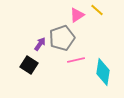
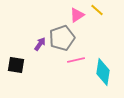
black square: moved 13 px left; rotated 24 degrees counterclockwise
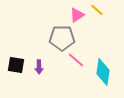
gray pentagon: rotated 20 degrees clockwise
purple arrow: moved 1 px left, 23 px down; rotated 144 degrees clockwise
pink line: rotated 54 degrees clockwise
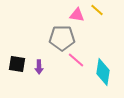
pink triangle: rotated 42 degrees clockwise
black square: moved 1 px right, 1 px up
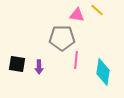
pink line: rotated 54 degrees clockwise
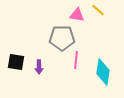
yellow line: moved 1 px right
black square: moved 1 px left, 2 px up
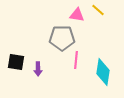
purple arrow: moved 1 px left, 2 px down
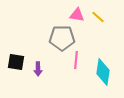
yellow line: moved 7 px down
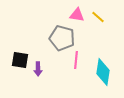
gray pentagon: rotated 15 degrees clockwise
black square: moved 4 px right, 2 px up
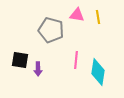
yellow line: rotated 40 degrees clockwise
gray pentagon: moved 11 px left, 8 px up
cyan diamond: moved 5 px left
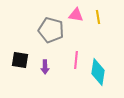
pink triangle: moved 1 px left
purple arrow: moved 7 px right, 2 px up
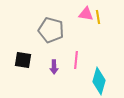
pink triangle: moved 10 px right, 1 px up
black square: moved 3 px right
purple arrow: moved 9 px right
cyan diamond: moved 1 px right, 9 px down; rotated 8 degrees clockwise
